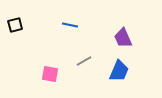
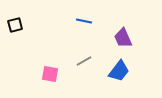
blue line: moved 14 px right, 4 px up
blue trapezoid: rotated 15 degrees clockwise
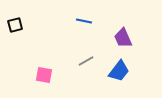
gray line: moved 2 px right
pink square: moved 6 px left, 1 px down
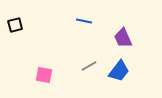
gray line: moved 3 px right, 5 px down
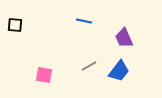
black square: rotated 21 degrees clockwise
purple trapezoid: moved 1 px right
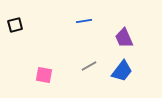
blue line: rotated 21 degrees counterclockwise
black square: rotated 21 degrees counterclockwise
blue trapezoid: moved 3 px right
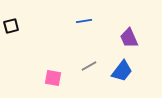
black square: moved 4 px left, 1 px down
purple trapezoid: moved 5 px right
pink square: moved 9 px right, 3 px down
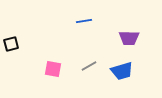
black square: moved 18 px down
purple trapezoid: rotated 65 degrees counterclockwise
blue trapezoid: rotated 35 degrees clockwise
pink square: moved 9 px up
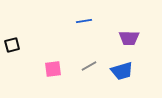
black square: moved 1 px right, 1 px down
pink square: rotated 18 degrees counterclockwise
